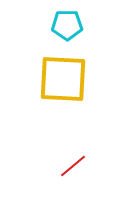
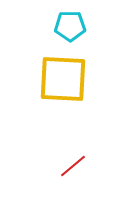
cyan pentagon: moved 3 px right, 1 px down
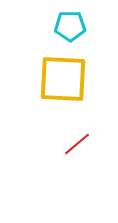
red line: moved 4 px right, 22 px up
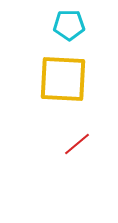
cyan pentagon: moved 1 px left, 1 px up
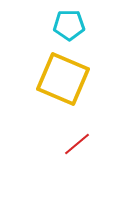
yellow square: rotated 20 degrees clockwise
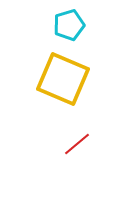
cyan pentagon: rotated 16 degrees counterclockwise
